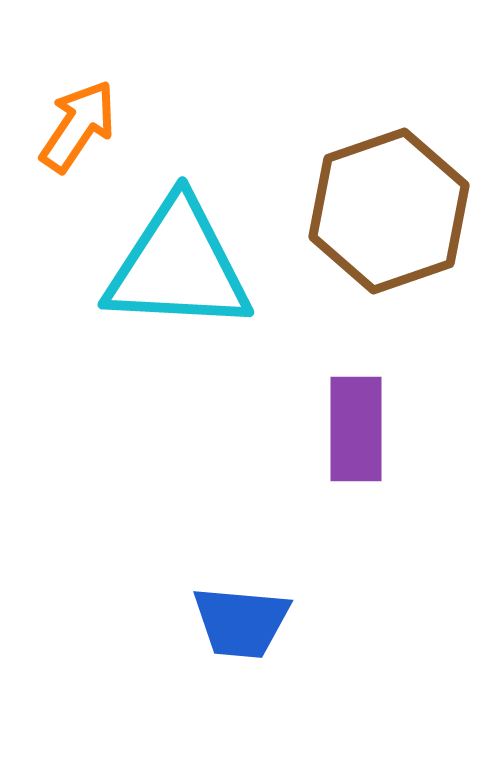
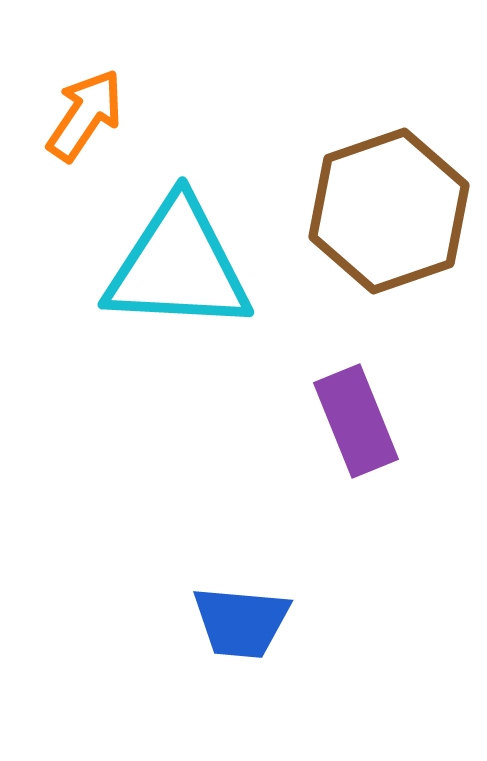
orange arrow: moved 7 px right, 11 px up
purple rectangle: moved 8 px up; rotated 22 degrees counterclockwise
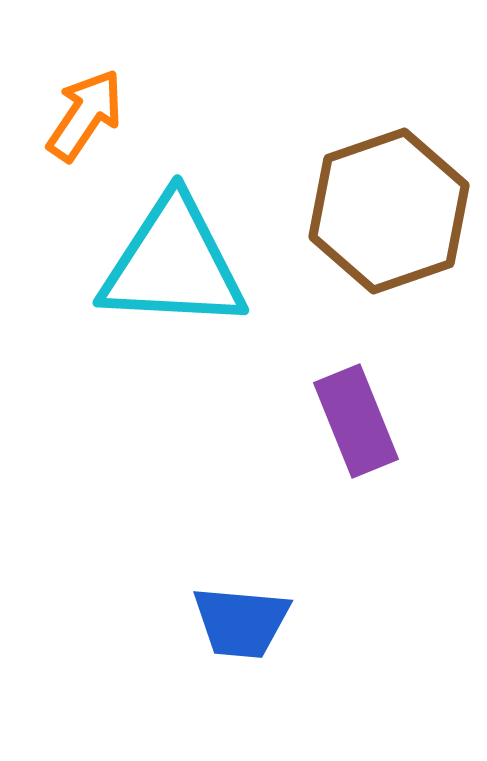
cyan triangle: moved 5 px left, 2 px up
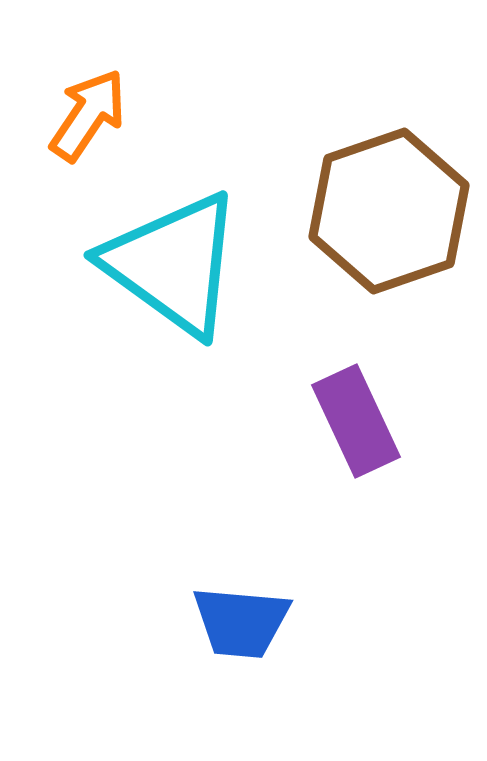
orange arrow: moved 3 px right
cyan triangle: rotated 33 degrees clockwise
purple rectangle: rotated 3 degrees counterclockwise
